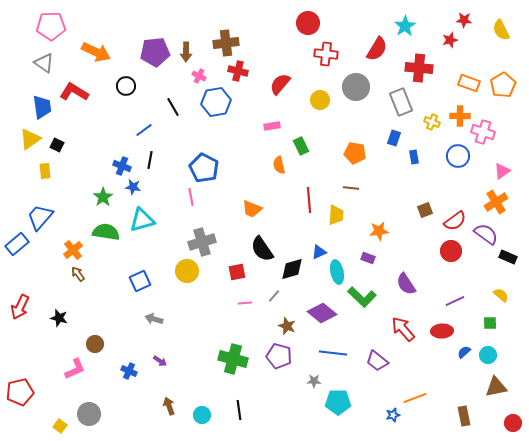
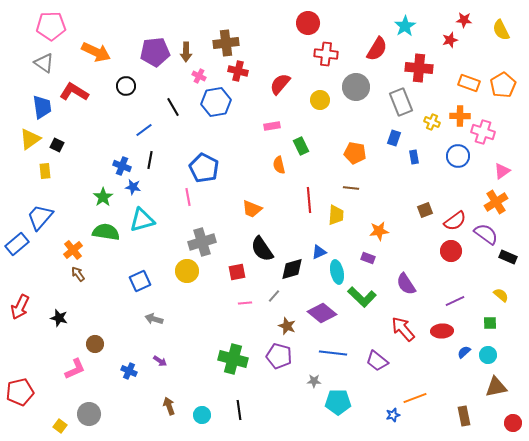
pink line at (191, 197): moved 3 px left
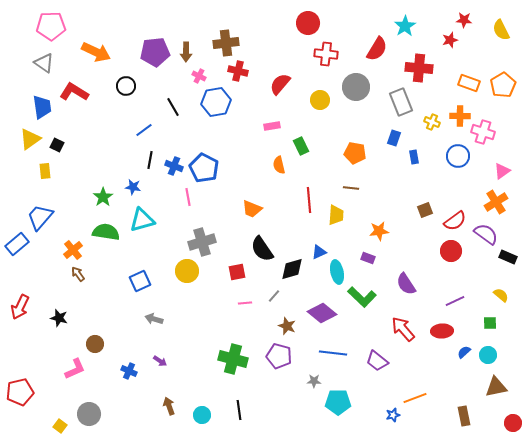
blue cross at (122, 166): moved 52 px right
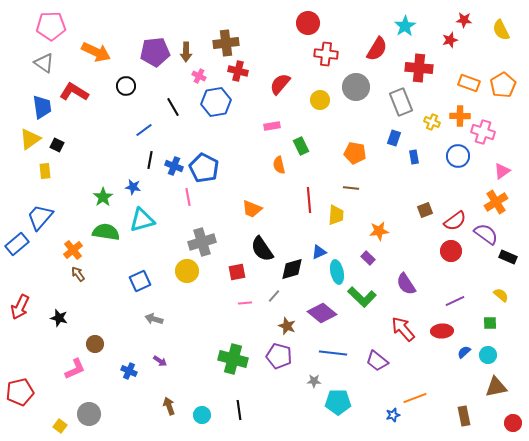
purple rectangle at (368, 258): rotated 24 degrees clockwise
